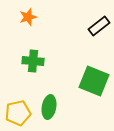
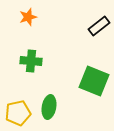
green cross: moved 2 px left
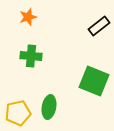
green cross: moved 5 px up
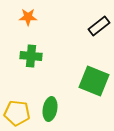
orange star: rotated 18 degrees clockwise
green ellipse: moved 1 px right, 2 px down
yellow pentagon: moved 1 px left; rotated 20 degrees clockwise
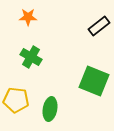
green cross: moved 1 px down; rotated 25 degrees clockwise
yellow pentagon: moved 1 px left, 13 px up
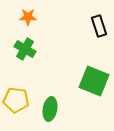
black rectangle: rotated 70 degrees counterclockwise
green cross: moved 6 px left, 8 px up
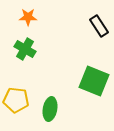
black rectangle: rotated 15 degrees counterclockwise
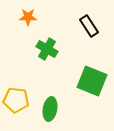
black rectangle: moved 10 px left
green cross: moved 22 px right
green square: moved 2 px left
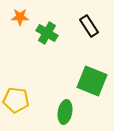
orange star: moved 8 px left
green cross: moved 16 px up
green ellipse: moved 15 px right, 3 px down
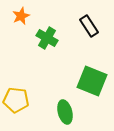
orange star: moved 1 px right, 1 px up; rotated 24 degrees counterclockwise
green cross: moved 5 px down
green ellipse: rotated 25 degrees counterclockwise
